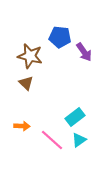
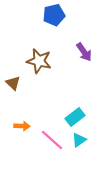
blue pentagon: moved 6 px left, 22 px up; rotated 20 degrees counterclockwise
brown star: moved 9 px right, 5 px down
brown triangle: moved 13 px left
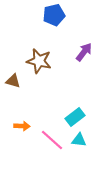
purple arrow: rotated 108 degrees counterclockwise
brown triangle: moved 2 px up; rotated 28 degrees counterclockwise
cyan triangle: rotated 42 degrees clockwise
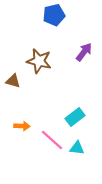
cyan triangle: moved 2 px left, 8 px down
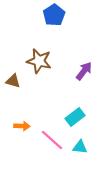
blue pentagon: rotated 20 degrees counterclockwise
purple arrow: moved 19 px down
cyan triangle: moved 3 px right, 1 px up
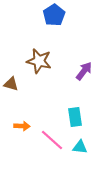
brown triangle: moved 2 px left, 3 px down
cyan rectangle: rotated 60 degrees counterclockwise
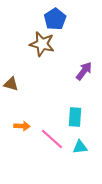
blue pentagon: moved 1 px right, 4 px down
brown star: moved 3 px right, 17 px up
cyan rectangle: rotated 12 degrees clockwise
pink line: moved 1 px up
cyan triangle: rotated 14 degrees counterclockwise
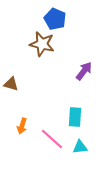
blue pentagon: rotated 15 degrees counterclockwise
orange arrow: rotated 105 degrees clockwise
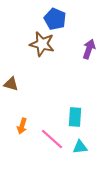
purple arrow: moved 5 px right, 22 px up; rotated 18 degrees counterclockwise
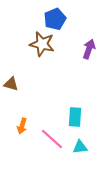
blue pentagon: rotated 25 degrees clockwise
